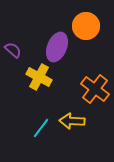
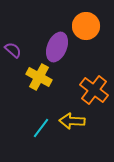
orange cross: moved 1 px left, 1 px down
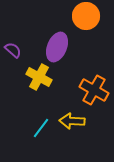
orange circle: moved 10 px up
orange cross: rotated 8 degrees counterclockwise
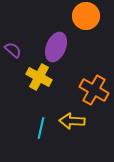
purple ellipse: moved 1 px left
cyan line: rotated 25 degrees counterclockwise
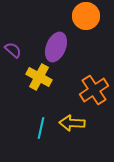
orange cross: rotated 28 degrees clockwise
yellow arrow: moved 2 px down
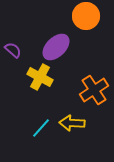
purple ellipse: rotated 24 degrees clockwise
yellow cross: moved 1 px right
cyan line: rotated 30 degrees clockwise
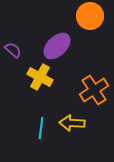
orange circle: moved 4 px right
purple ellipse: moved 1 px right, 1 px up
cyan line: rotated 35 degrees counterclockwise
